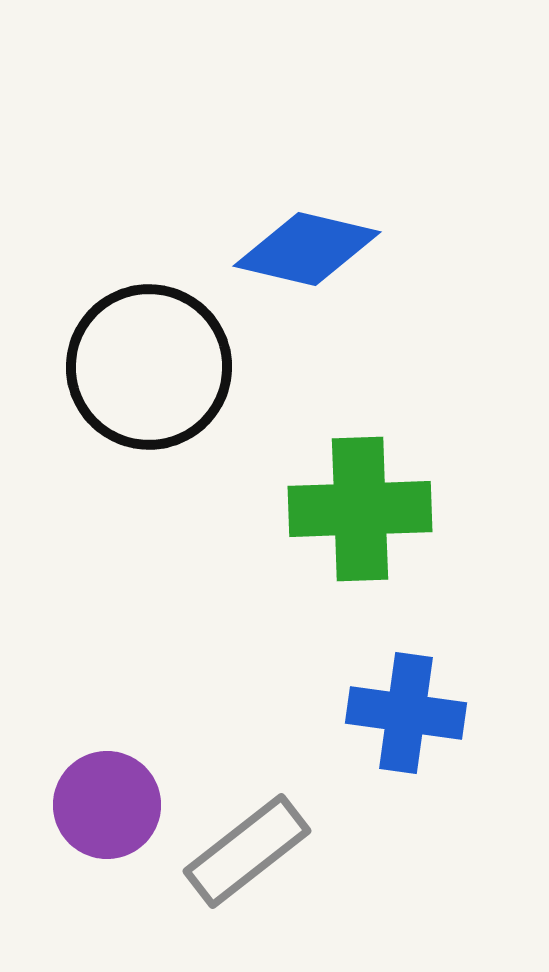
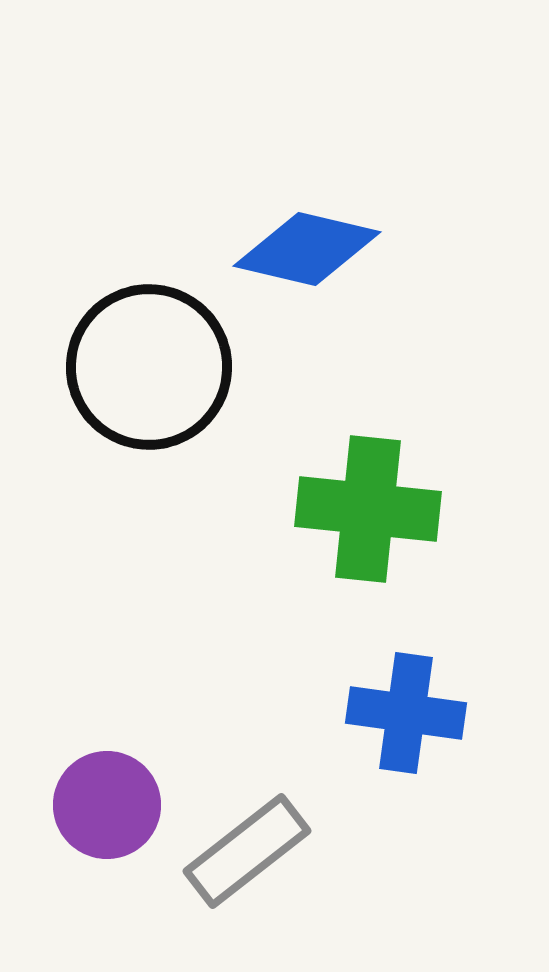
green cross: moved 8 px right; rotated 8 degrees clockwise
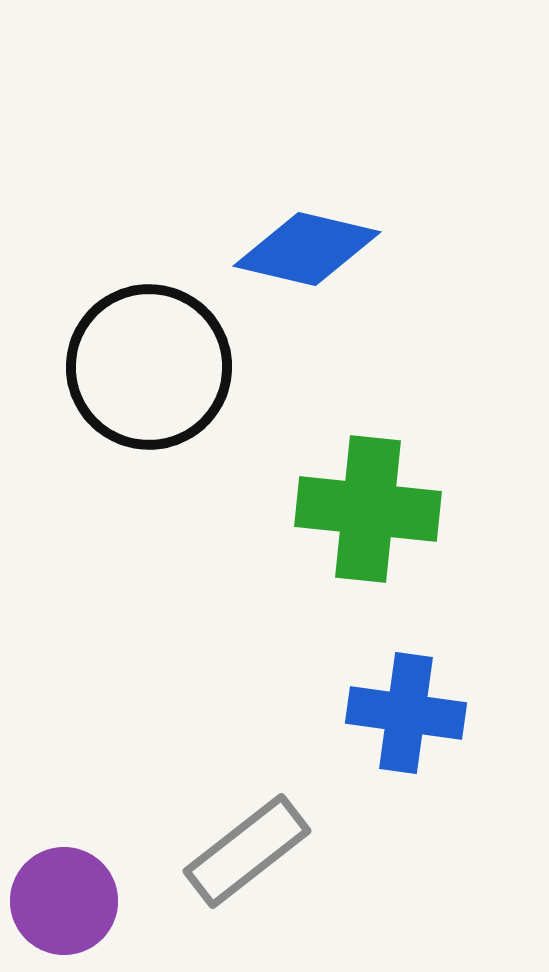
purple circle: moved 43 px left, 96 px down
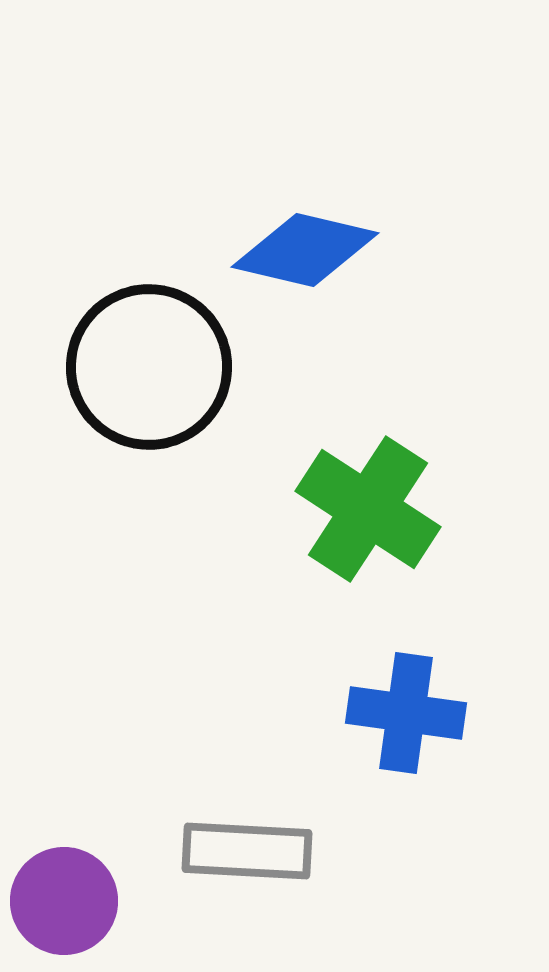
blue diamond: moved 2 px left, 1 px down
green cross: rotated 27 degrees clockwise
gray rectangle: rotated 41 degrees clockwise
